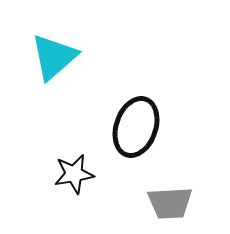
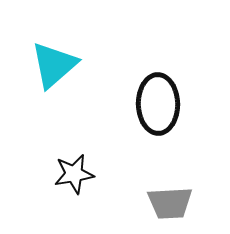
cyan triangle: moved 8 px down
black ellipse: moved 22 px right, 23 px up; rotated 20 degrees counterclockwise
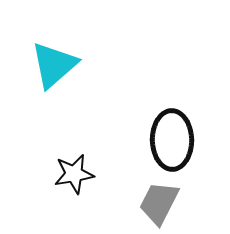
black ellipse: moved 14 px right, 36 px down
gray trapezoid: moved 11 px left; rotated 120 degrees clockwise
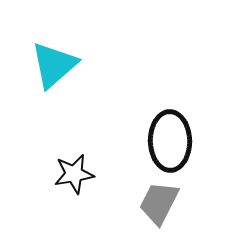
black ellipse: moved 2 px left, 1 px down
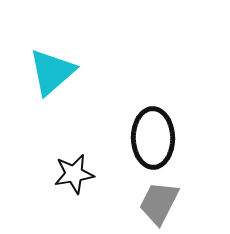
cyan triangle: moved 2 px left, 7 px down
black ellipse: moved 17 px left, 3 px up
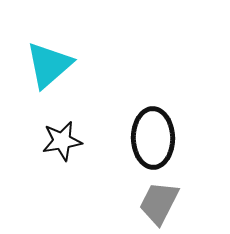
cyan triangle: moved 3 px left, 7 px up
black star: moved 12 px left, 33 px up
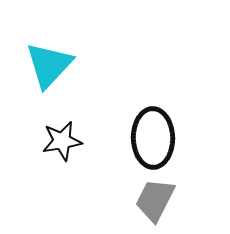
cyan triangle: rotated 6 degrees counterclockwise
gray trapezoid: moved 4 px left, 3 px up
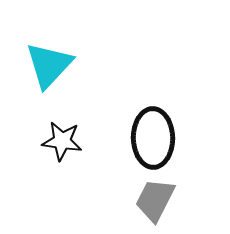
black star: rotated 18 degrees clockwise
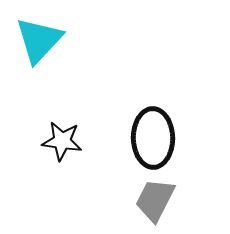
cyan triangle: moved 10 px left, 25 px up
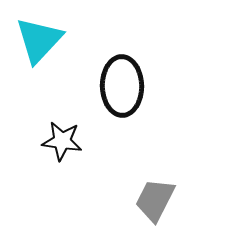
black ellipse: moved 31 px left, 52 px up
